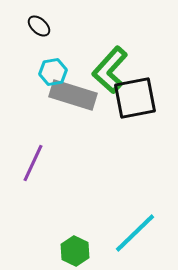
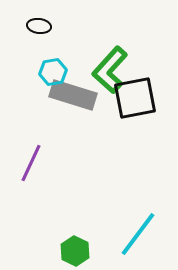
black ellipse: rotated 35 degrees counterclockwise
purple line: moved 2 px left
cyan line: moved 3 px right, 1 px down; rotated 9 degrees counterclockwise
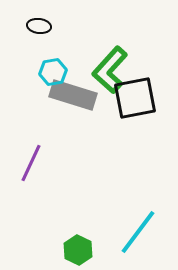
cyan line: moved 2 px up
green hexagon: moved 3 px right, 1 px up
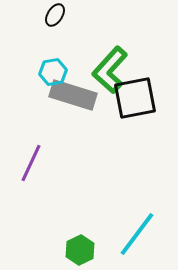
black ellipse: moved 16 px right, 11 px up; rotated 65 degrees counterclockwise
cyan line: moved 1 px left, 2 px down
green hexagon: moved 2 px right; rotated 8 degrees clockwise
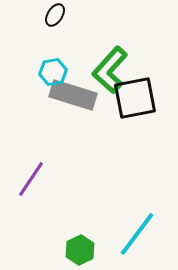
purple line: moved 16 px down; rotated 9 degrees clockwise
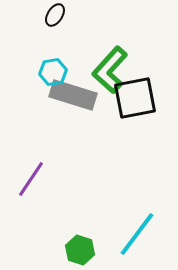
green hexagon: rotated 16 degrees counterclockwise
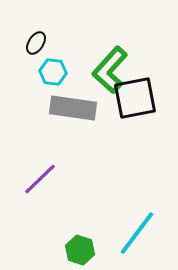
black ellipse: moved 19 px left, 28 px down
cyan hexagon: rotated 16 degrees clockwise
gray rectangle: moved 13 px down; rotated 9 degrees counterclockwise
purple line: moved 9 px right; rotated 12 degrees clockwise
cyan line: moved 1 px up
